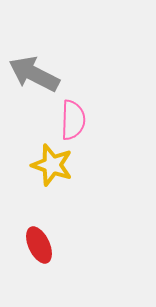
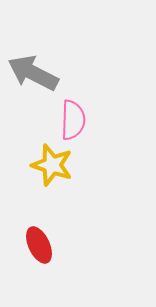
gray arrow: moved 1 px left, 1 px up
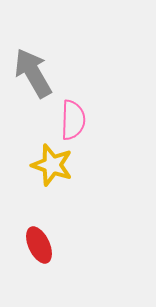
gray arrow: rotated 33 degrees clockwise
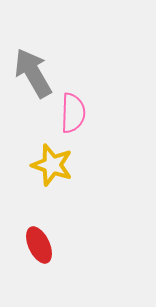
pink semicircle: moved 7 px up
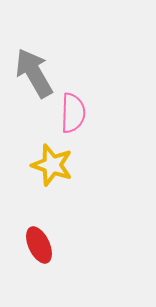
gray arrow: moved 1 px right
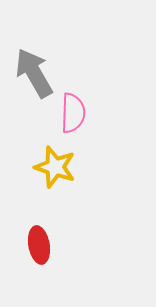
yellow star: moved 3 px right, 2 px down
red ellipse: rotated 15 degrees clockwise
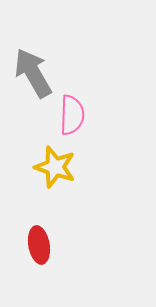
gray arrow: moved 1 px left
pink semicircle: moved 1 px left, 2 px down
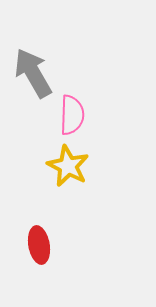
yellow star: moved 13 px right, 1 px up; rotated 9 degrees clockwise
